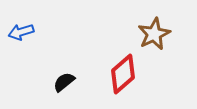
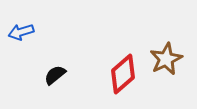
brown star: moved 12 px right, 25 px down
black semicircle: moved 9 px left, 7 px up
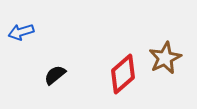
brown star: moved 1 px left, 1 px up
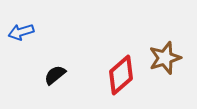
brown star: rotated 8 degrees clockwise
red diamond: moved 2 px left, 1 px down
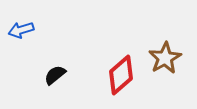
blue arrow: moved 2 px up
brown star: rotated 12 degrees counterclockwise
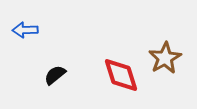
blue arrow: moved 4 px right; rotated 15 degrees clockwise
red diamond: rotated 66 degrees counterclockwise
